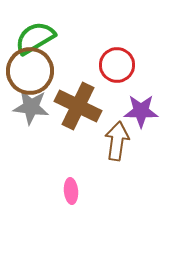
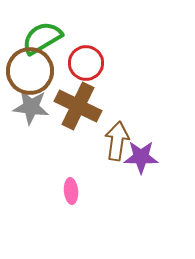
green semicircle: moved 7 px right
red circle: moved 31 px left, 2 px up
purple star: moved 46 px down
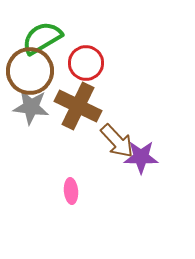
brown arrow: rotated 129 degrees clockwise
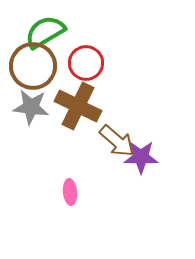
green semicircle: moved 3 px right, 6 px up
brown circle: moved 3 px right, 5 px up
brown arrow: rotated 6 degrees counterclockwise
pink ellipse: moved 1 px left, 1 px down
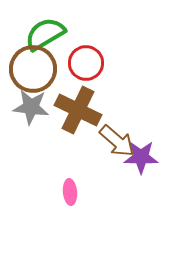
green semicircle: moved 2 px down
brown circle: moved 3 px down
brown cross: moved 4 px down
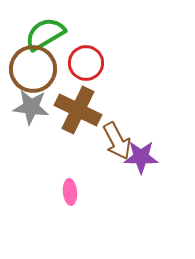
brown arrow: rotated 21 degrees clockwise
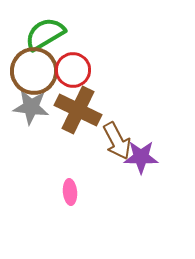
red circle: moved 13 px left, 7 px down
brown circle: moved 1 px right, 2 px down
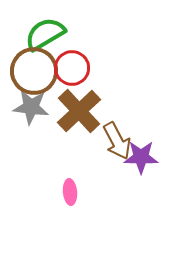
red circle: moved 1 px left, 2 px up
brown cross: moved 1 px right, 1 px down; rotated 21 degrees clockwise
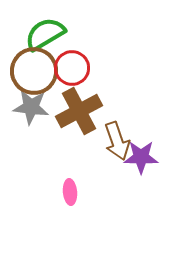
brown cross: rotated 15 degrees clockwise
brown arrow: rotated 9 degrees clockwise
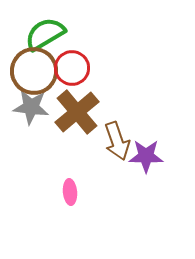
brown cross: moved 2 px left, 1 px down; rotated 12 degrees counterclockwise
purple star: moved 5 px right, 1 px up
